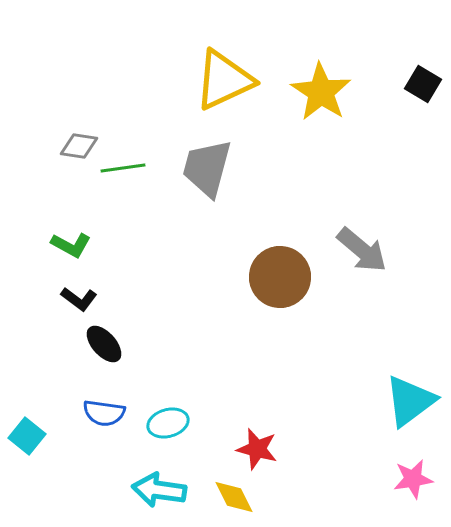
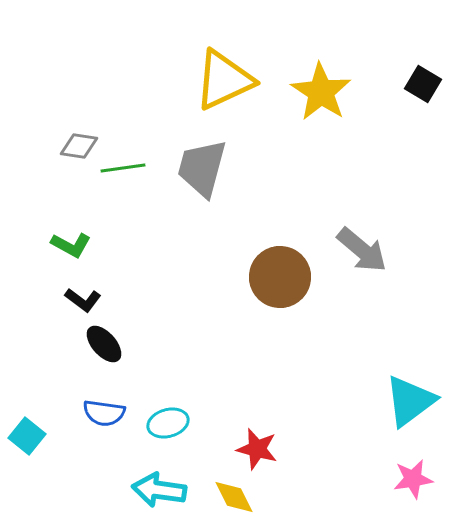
gray trapezoid: moved 5 px left
black L-shape: moved 4 px right, 1 px down
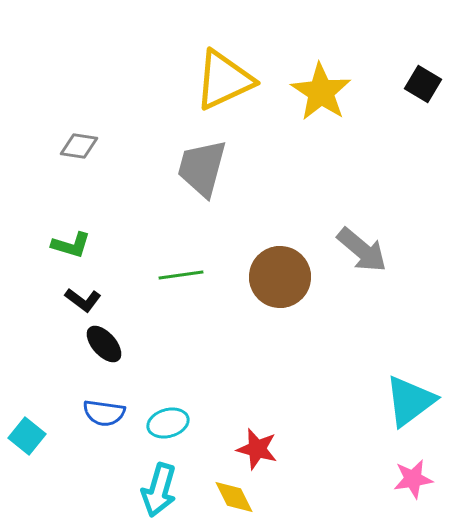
green line: moved 58 px right, 107 px down
green L-shape: rotated 12 degrees counterclockwise
cyan arrow: rotated 82 degrees counterclockwise
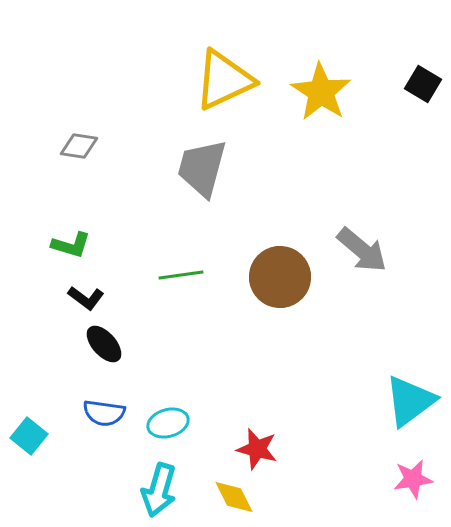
black L-shape: moved 3 px right, 2 px up
cyan square: moved 2 px right
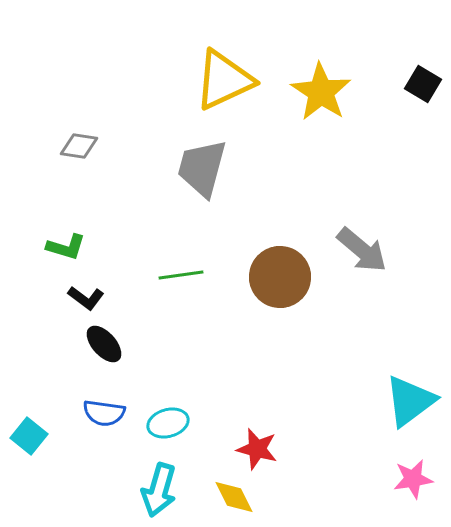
green L-shape: moved 5 px left, 2 px down
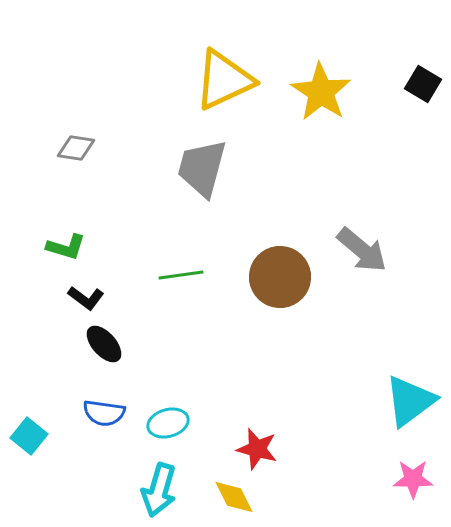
gray diamond: moved 3 px left, 2 px down
pink star: rotated 9 degrees clockwise
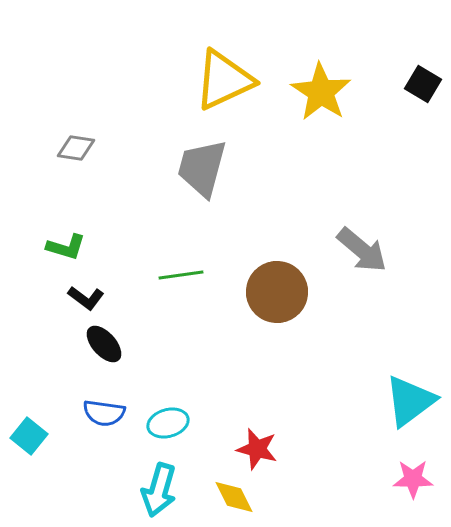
brown circle: moved 3 px left, 15 px down
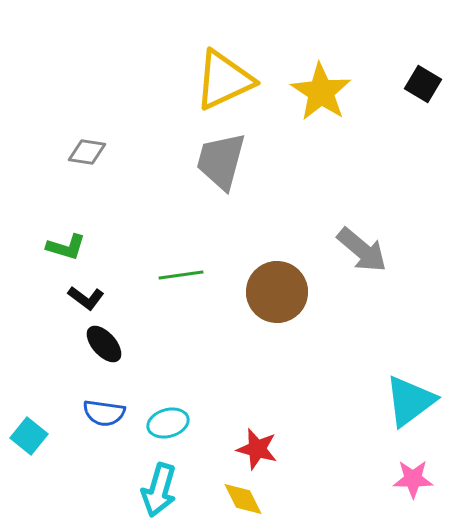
gray diamond: moved 11 px right, 4 px down
gray trapezoid: moved 19 px right, 7 px up
yellow diamond: moved 9 px right, 2 px down
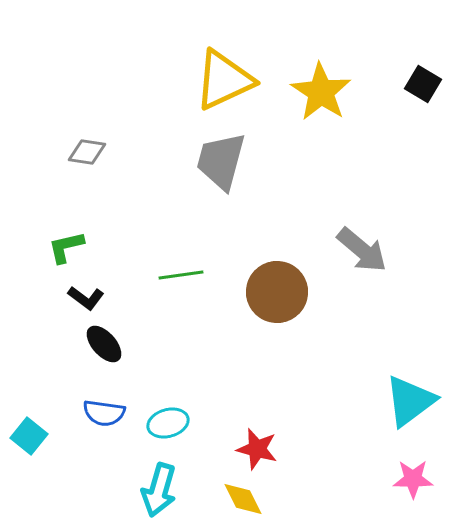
green L-shape: rotated 150 degrees clockwise
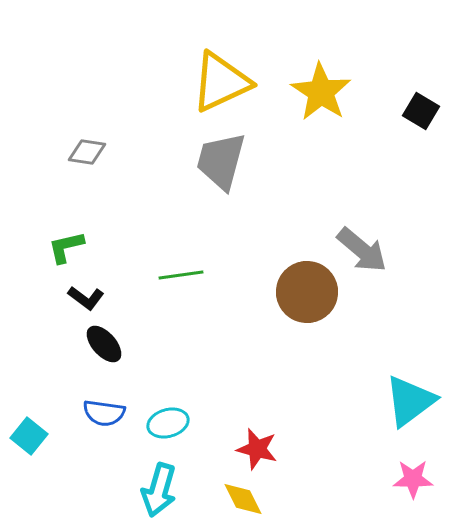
yellow triangle: moved 3 px left, 2 px down
black square: moved 2 px left, 27 px down
brown circle: moved 30 px right
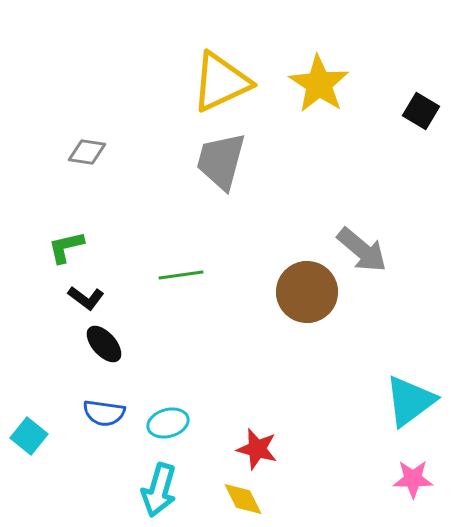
yellow star: moved 2 px left, 8 px up
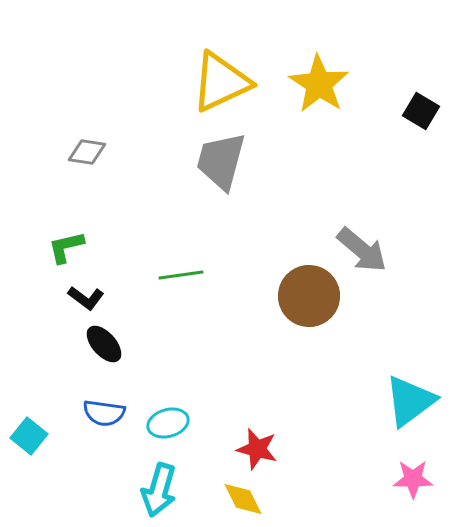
brown circle: moved 2 px right, 4 px down
